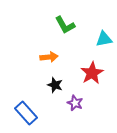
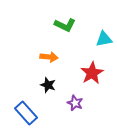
green L-shape: rotated 35 degrees counterclockwise
orange arrow: rotated 12 degrees clockwise
black star: moved 7 px left
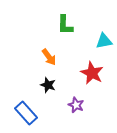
green L-shape: rotated 65 degrees clockwise
cyan triangle: moved 2 px down
orange arrow: rotated 48 degrees clockwise
red star: rotated 15 degrees counterclockwise
purple star: moved 1 px right, 2 px down
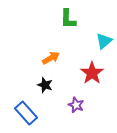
green L-shape: moved 3 px right, 6 px up
cyan triangle: rotated 30 degrees counterclockwise
orange arrow: moved 2 px right, 1 px down; rotated 84 degrees counterclockwise
red star: rotated 10 degrees clockwise
black star: moved 3 px left
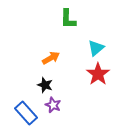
cyan triangle: moved 8 px left, 7 px down
red star: moved 6 px right, 1 px down
purple star: moved 23 px left
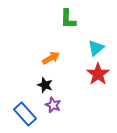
blue rectangle: moved 1 px left, 1 px down
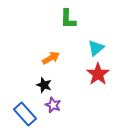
black star: moved 1 px left
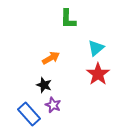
blue rectangle: moved 4 px right
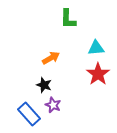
cyan triangle: rotated 36 degrees clockwise
